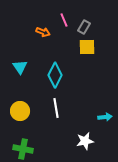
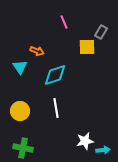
pink line: moved 2 px down
gray rectangle: moved 17 px right, 5 px down
orange arrow: moved 6 px left, 19 px down
cyan diamond: rotated 45 degrees clockwise
cyan arrow: moved 2 px left, 33 px down
green cross: moved 1 px up
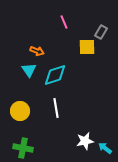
cyan triangle: moved 9 px right, 3 px down
cyan arrow: moved 2 px right, 2 px up; rotated 136 degrees counterclockwise
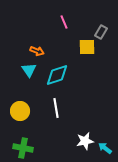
cyan diamond: moved 2 px right
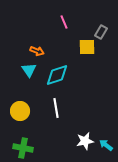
cyan arrow: moved 1 px right, 3 px up
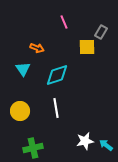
orange arrow: moved 3 px up
cyan triangle: moved 6 px left, 1 px up
green cross: moved 10 px right; rotated 24 degrees counterclockwise
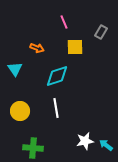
yellow square: moved 12 px left
cyan triangle: moved 8 px left
cyan diamond: moved 1 px down
green cross: rotated 18 degrees clockwise
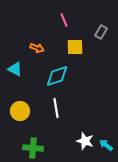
pink line: moved 2 px up
cyan triangle: rotated 28 degrees counterclockwise
white star: rotated 30 degrees clockwise
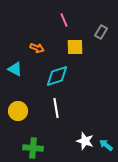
yellow circle: moved 2 px left
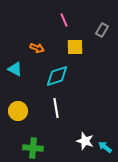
gray rectangle: moved 1 px right, 2 px up
cyan arrow: moved 1 px left, 2 px down
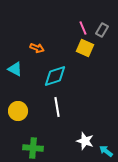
pink line: moved 19 px right, 8 px down
yellow square: moved 10 px right, 1 px down; rotated 24 degrees clockwise
cyan diamond: moved 2 px left
white line: moved 1 px right, 1 px up
cyan arrow: moved 1 px right, 4 px down
